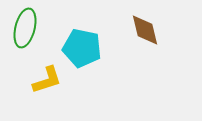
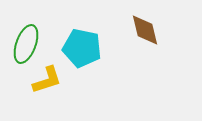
green ellipse: moved 1 px right, 16 px down; rotated 6 degrees clockwise
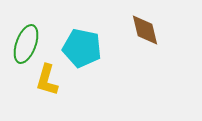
yellow L-shape: rotated 124 degrees clockwise
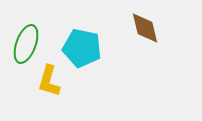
brown diamond: moved 2 px up
yellow L-shape: moved 2 px right, 1 px down
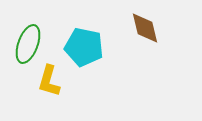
green ellipse: moved 2 px right
cyan pentagon: moved 2 px right, 1 px up
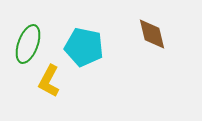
brown diamond: moved 7 px right, 6 px down
yellow L-shape: rotated 12 degrees clockwise
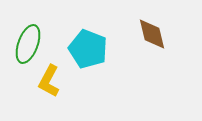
cyan pentagon: moved 4 px right, 2 px down; rotated 9 degrees clockwise
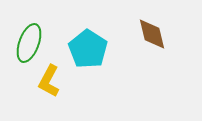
green ellipse: moved 1 px right, 1 px up
cyan pentagon: rotated 12 degrees clockwise
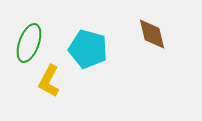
cyan pentagon: rotated 18 degrees counterclockwise
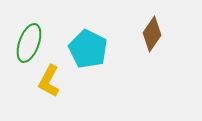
brown diamond: rotated 48 degrees clockwise
cyan pentagon: rotated 12 degrees clockwise
